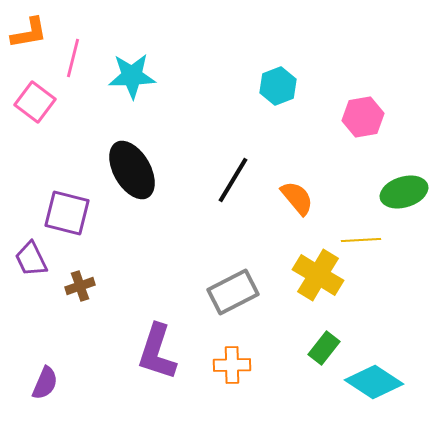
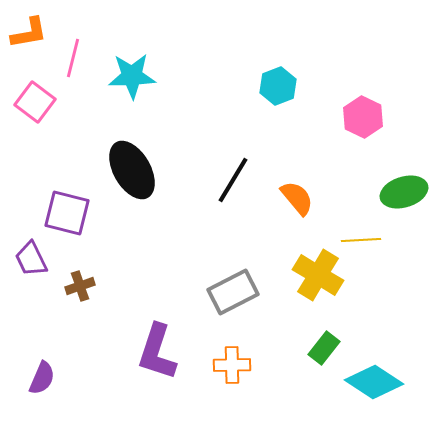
pink hexagon: rotated 24 degrees counterclockwise
purple semicircle: moved 3 px left, 5 px up
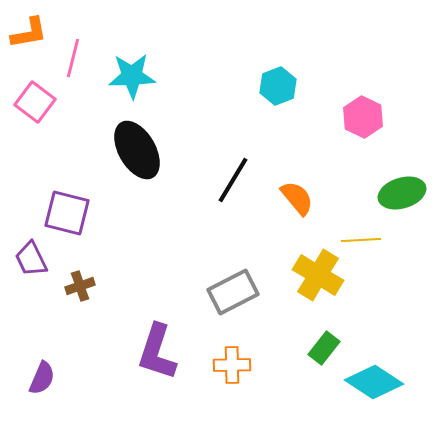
black ellipse: moved 5 px right, 20 px up
green ellipse: moved 2 px left, 1 px down
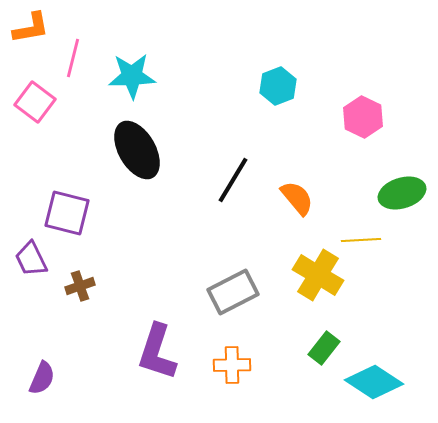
orange L-shape: moved 2 px right, 5 px up
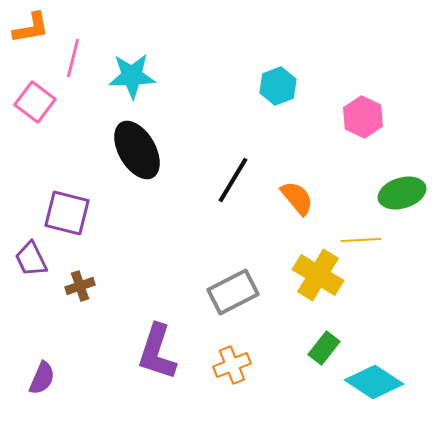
orange cross: rotated 21 degrees counterclockwise
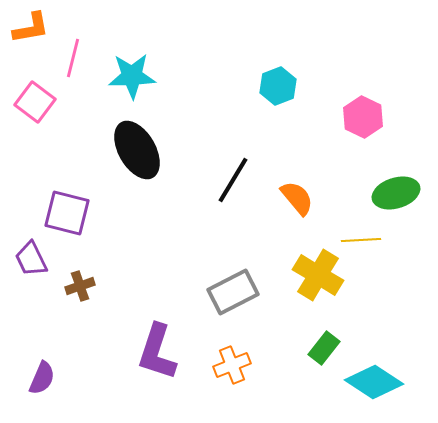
green ellipse: moved 6 px left
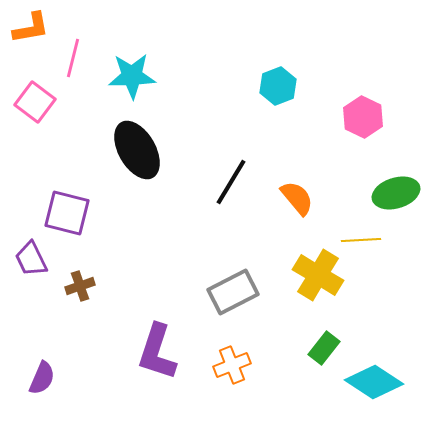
black line: moved 2 px left, 2 px down
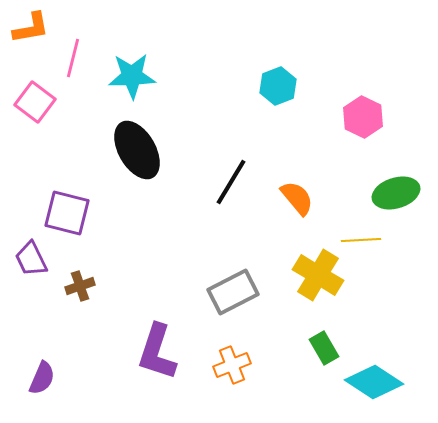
green rectangle: rotated 68 degrees counterclockwise
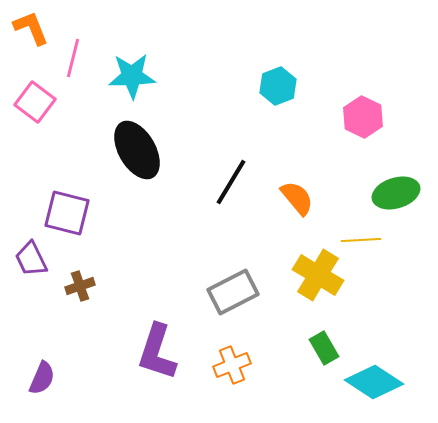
orange L-shape: rotated 102 degrees counterclockwise
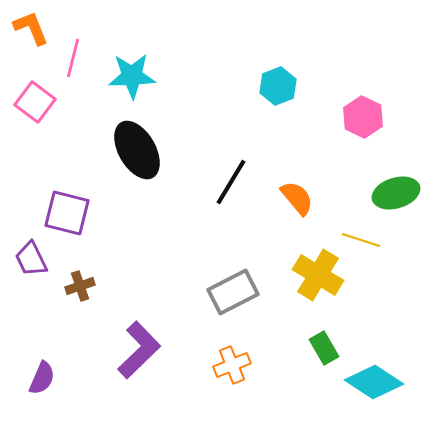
yellow line: rotated 21 degrees clockwise
purple L-shape: moved 18 px left, 2 px up; rotated 152 degrees counterclockwise
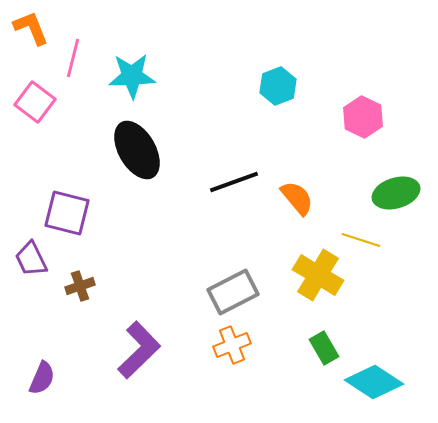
black line: moved 3 px right; rotated 39 degrees clockwise
orange cross: moved 20 px up
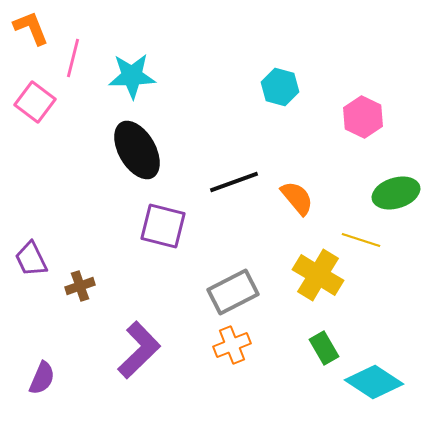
cyan hexagon: moved 2 px right, 1 px down; rotated 24 degrees counterclockwise
purple square: moved 96 px right, 13 px down
